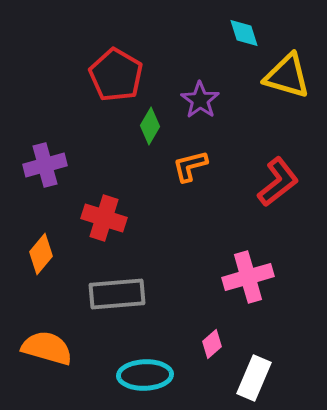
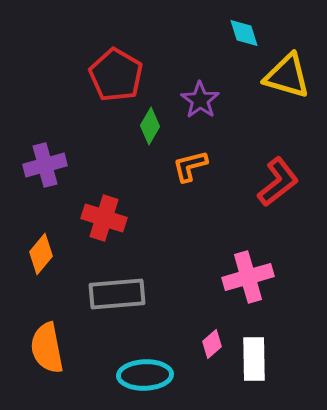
orange semicircle: rotated 117 degrees counterclockwise
white rectangle: moved 19 px up; rotated 24 degrees counterclockwise
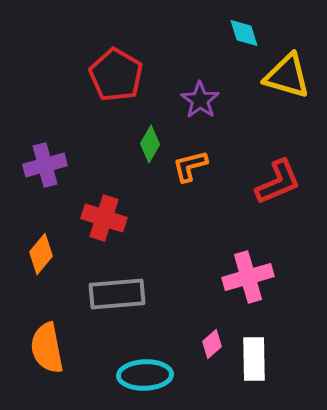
green diamond: moved 18 px down
red L-shape: rotated 15 degrees clockwise
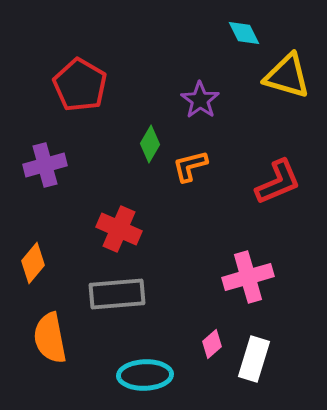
cyan diamond: rotated 8 degrees counterclockwise
red pentagon: moved 36 px left, 10 px down
red cross: moved 15 px right, 11 px down; rotated 6 degrees clockwise
orange diamond: moved 8 px left, 9 px down
orange semicircle: moved 3 px right, 10 px up
white rectangle: rotated 18 degrees clockwise
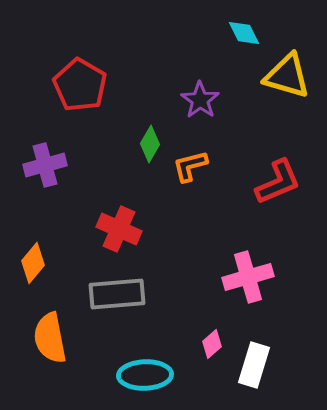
white rectangle: moved 6 px down
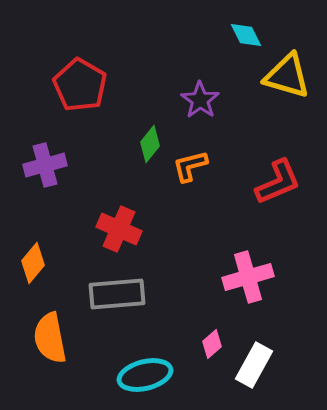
cyan diamond: moved 2 px right, 2 px down
green diamond: rotated 9 degrees clockwise
white rectangle: rotated 12 degrees clockwise
cyan ellipse: rotated 12 degrees counterclockwise
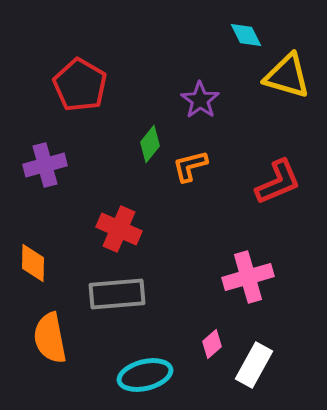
orange diamond: rotated 39 degrees counterclockwise
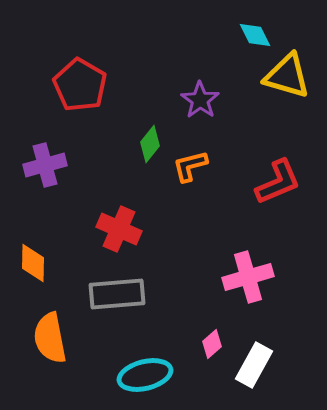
cyan diamond: moved 9 px right
